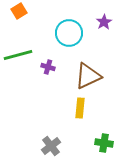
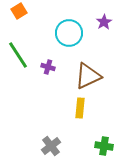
green line: rotated 72 degrees clockwise
green cross: moved 3 px down
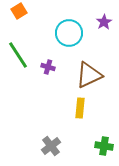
brown triangle: moved 1 px right, 1 px up
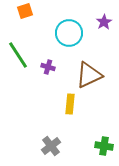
orange square: moved 6 px right; rotated 14 degrees clockwise
yellow rectangle: moved 10 px left, 4 px up
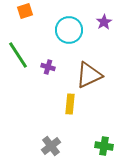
cyan circle: moved 3 px up
